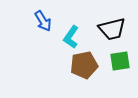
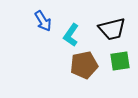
cyan L-shape: moved 2 px up
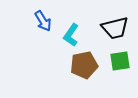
black trapezoid: moved 3 px right, 1 px up
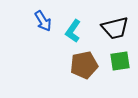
cyan L-shape: moved 2 px right, 4 px up
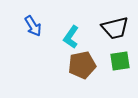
blue arrow: moved 10 px left, 5 px down
cyan L-shape: moved 2 px left, 6 px down
brown pentagon: moved 2 px left
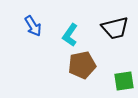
cyan L-shape: moved 1 px left, 2 px up
green square: moved 4 px right, 20 px down
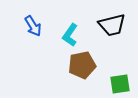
black trapezoid: moved 3 px left, 3 px up
green square: moved 4 px left, 3 px down
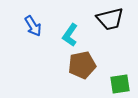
black trapezoid: moved 2 px left, 6 px up
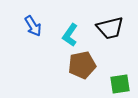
black trapezoid: moved 9 px down
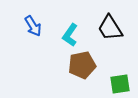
black trapezoid: rotated 72 degrees clockwise
